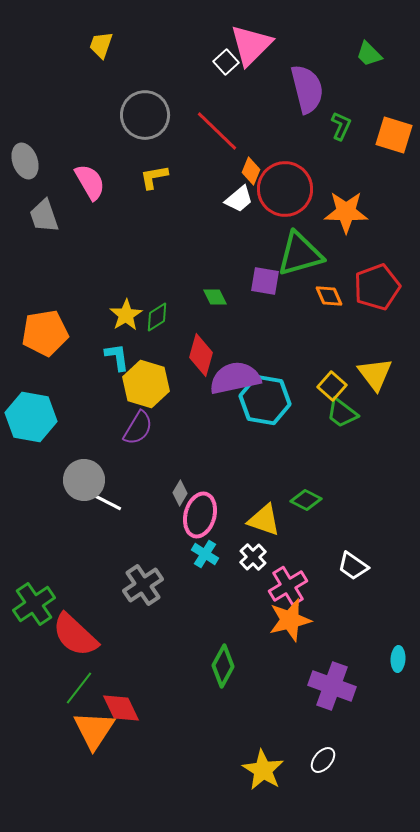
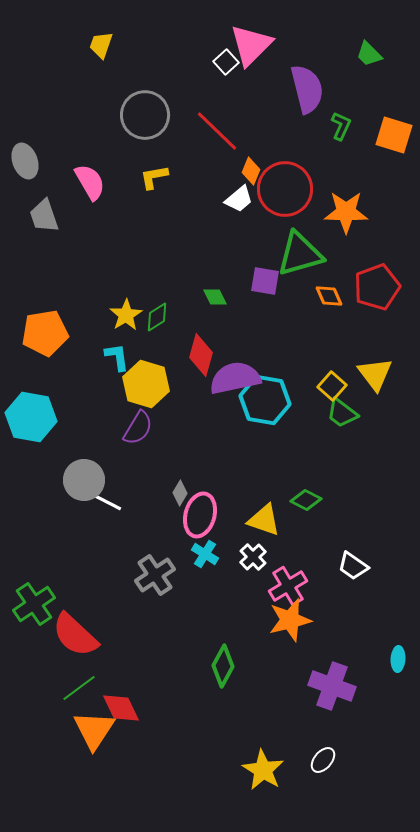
gray cross at (143, 585): moved 12 px right, 10 px up
green line at (79, 688): rotated 15 degrees clockwise
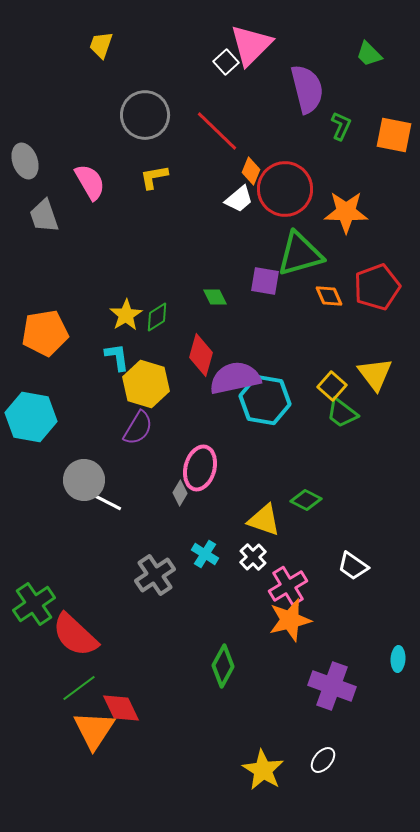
orange square at (394, 135): rotated 6 degrees counterclockwise
pink ellipse at (200, 515): moved 47 px up
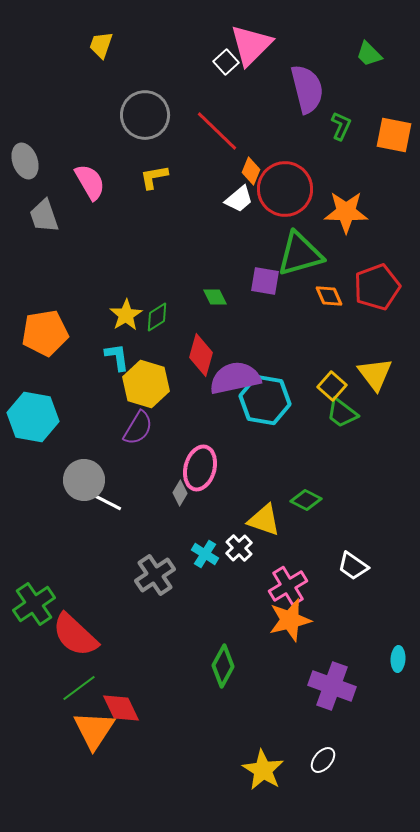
cyan hexagon at (31, 417): moved 2 px right
white cross at (253, 557): moved 14 px left, 9 px up
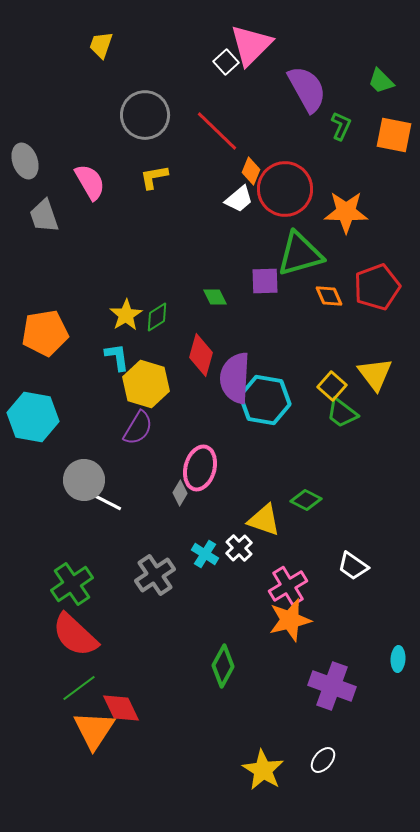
green trapezoid at (369, 54): moved 12 px right, 27 px down
purple semicircle at (307, 89): rotated 15 degrees counterclockwise
purple square at (265, 281): rotated 12 degrees counterclockwise
purple semicircle at (235, 378): rotated 75 degrees counterclockwise
green cross at (34, 604): moved 38 px right, 20 px up
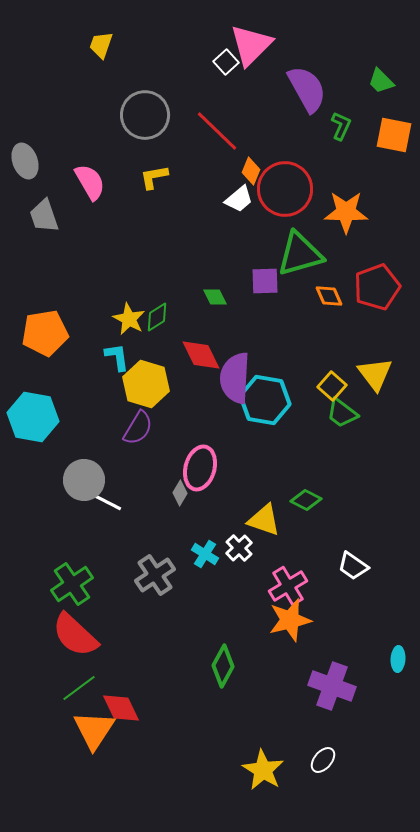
yellow star at (126, 315): moved 3 px right, 4 px down; rotated 12 degrees counterclockwise
red diamond at (201, 355): rotated 42 degrees counterclockwise
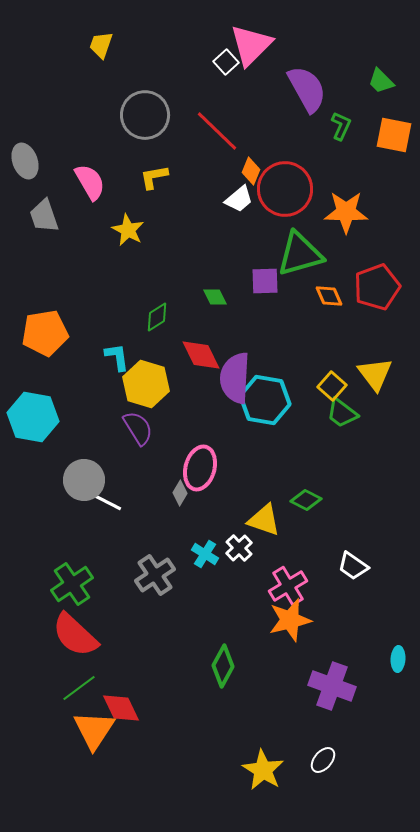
yellow star at (129, 319): moved 1 px left, 89 px up
purple semicircle at (138, 428): rotated 63 degrees counterclockwise
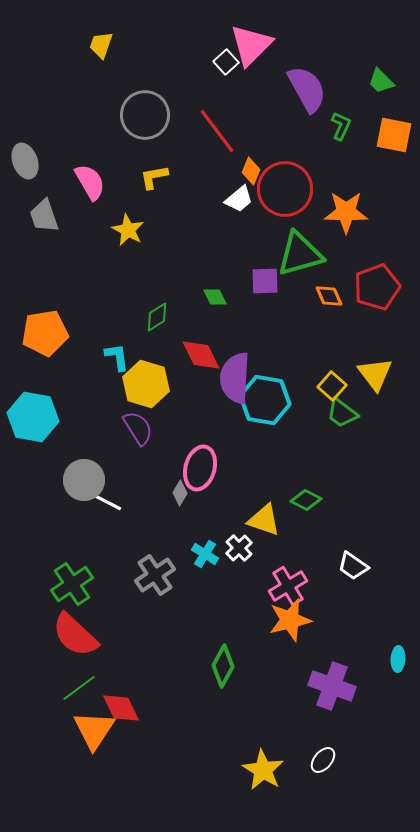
red line at (217, 131): rotated 9 degrees clockwise
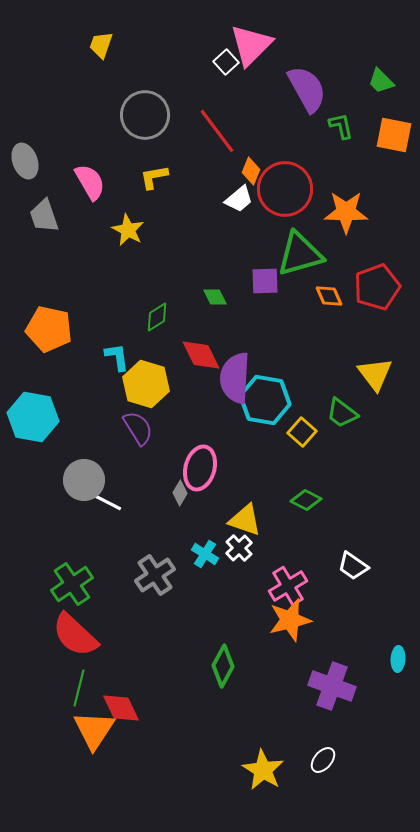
green L-shape at (341, 126): rotated 36 degrees counterclockwise
orange pentagon at (45, 333): moved 4 px right, 4 px up; rotated 21 degrees clockwise
yellow square at (332, 386): moved 30 px left, 46 px down
yellow triangle at (264, 520): moved 19 px left
green line at (79, 688): rotated 39 degrees counterclockwise
